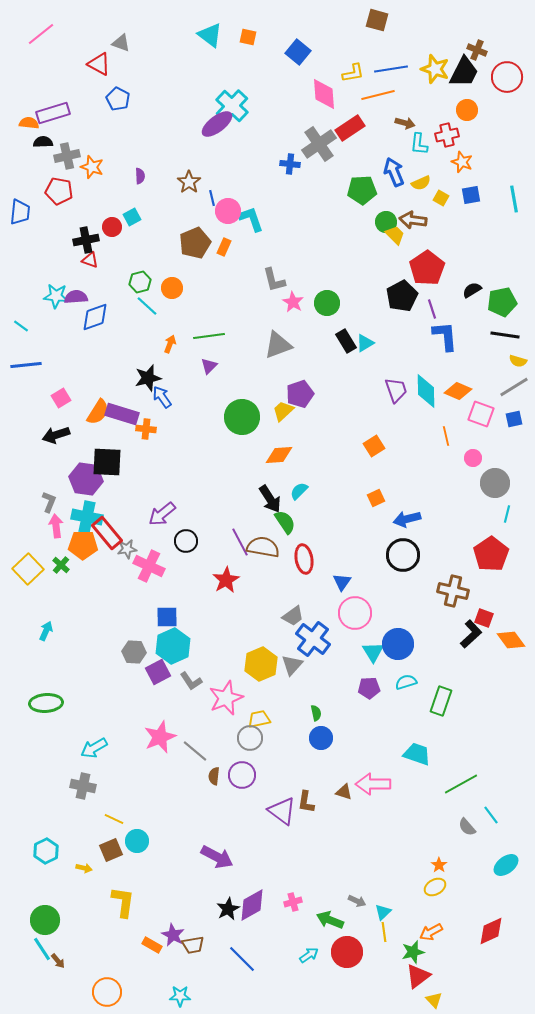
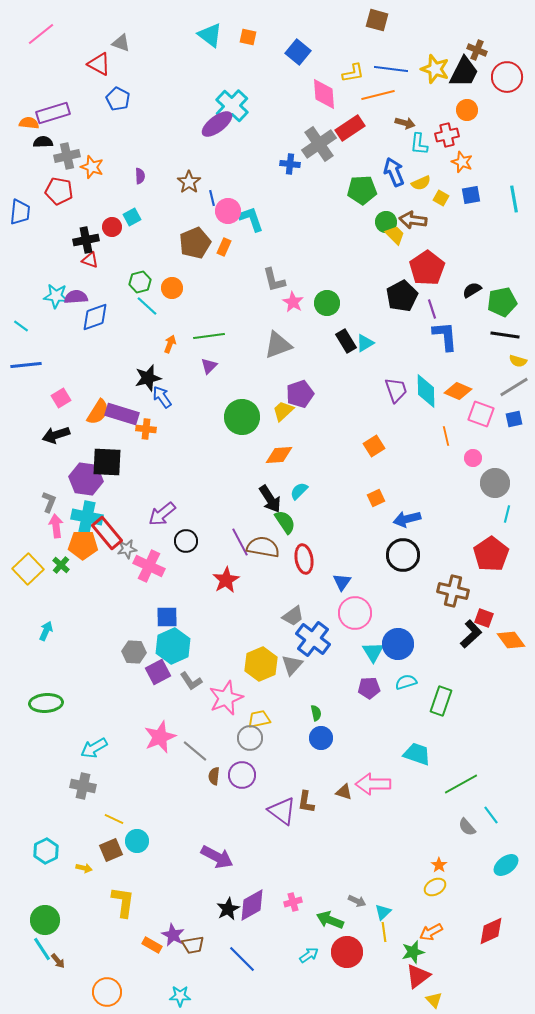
blue line at (391, 69): rotated 16 degrees clockwise
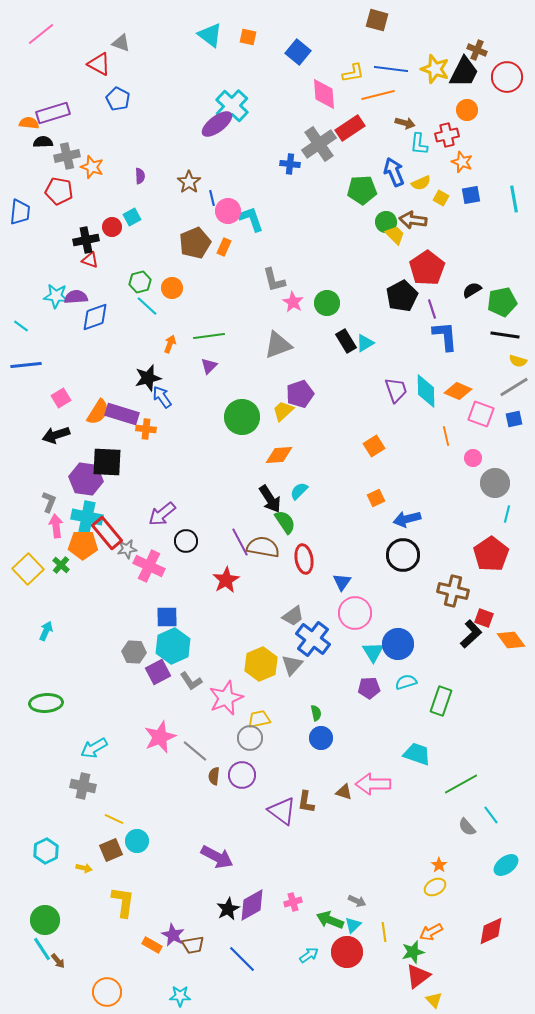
cyan triangle at (383, 912): moved 30 px left, 13 px down
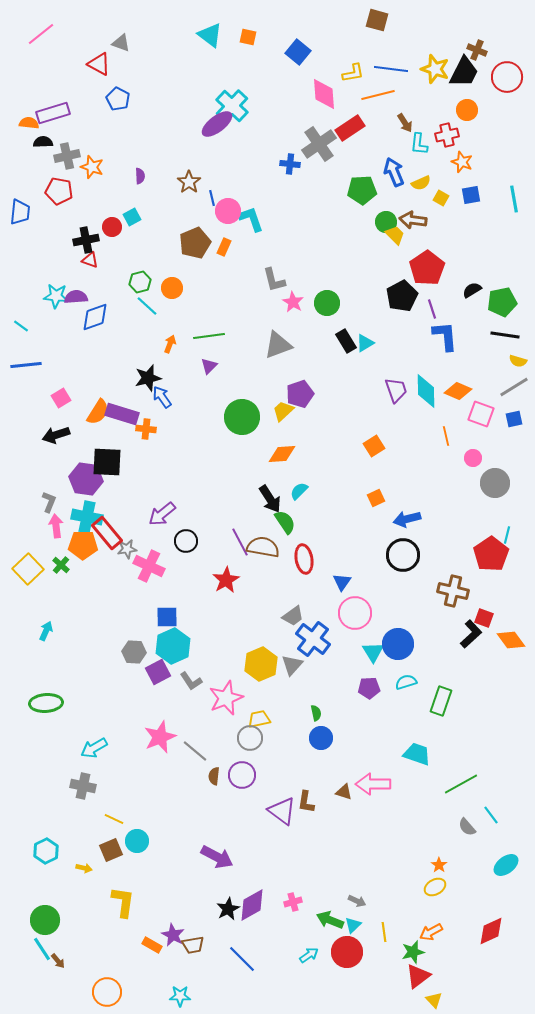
brown arrow at (405, 123): rotated 42 degrees clockwise
orange diamond at (279, 455): moved 3 px right, 1 px up
cyan line at (507, 514): moved 21 px down
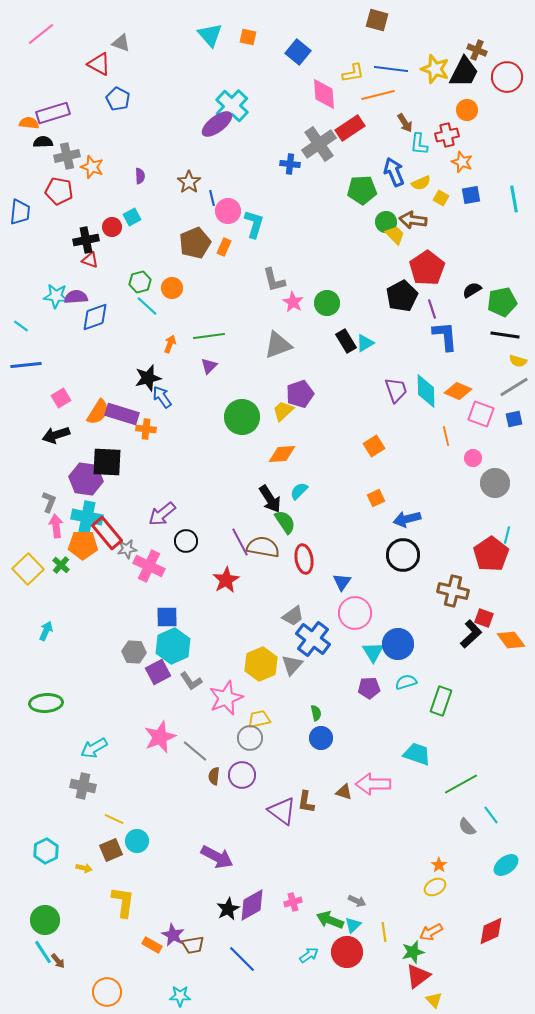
cyan triangle at (210, 35): rotated 12 degrees clockwise
cyan L-shape at (251, 219): moved 3 px right, 5 px down; rotated 36 degrees clockwise
cyan line at (42, 949): moved 1 px right, 3 px down
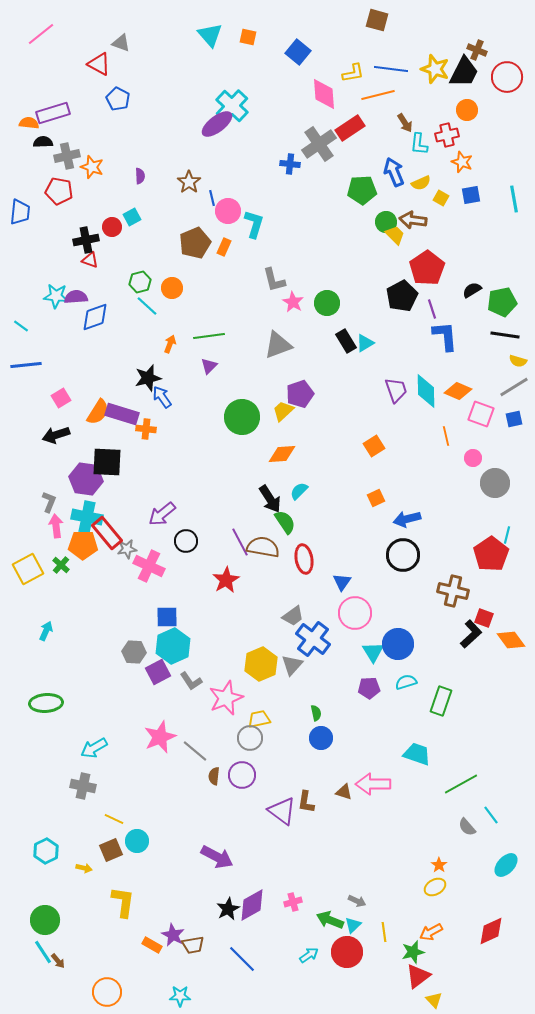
yellow square at (28, 569): rotated 16 degrees clockwise
cyan ellipse at (506, 865): rotated 10 degrees counterclockwise
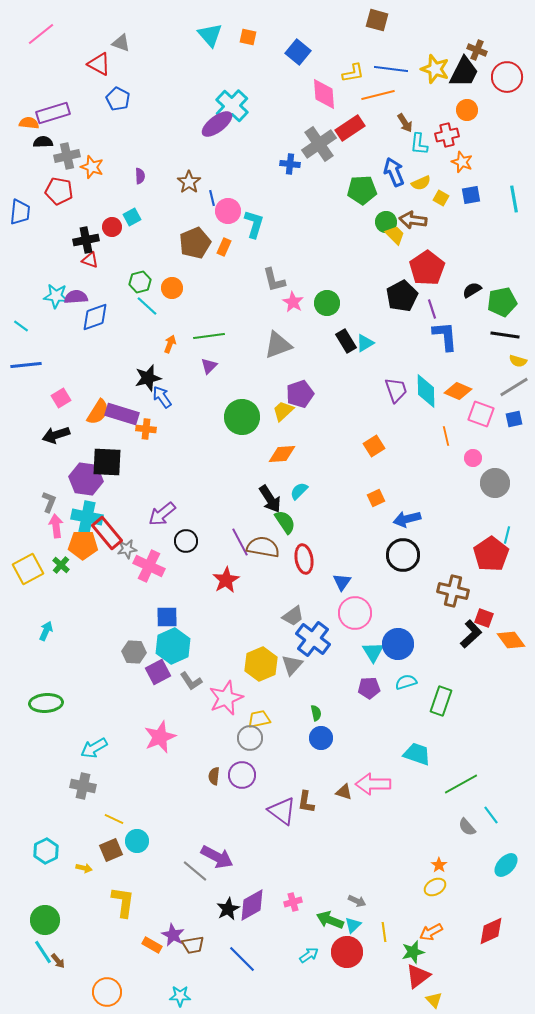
gray line at (195, 751): moved 120 px down
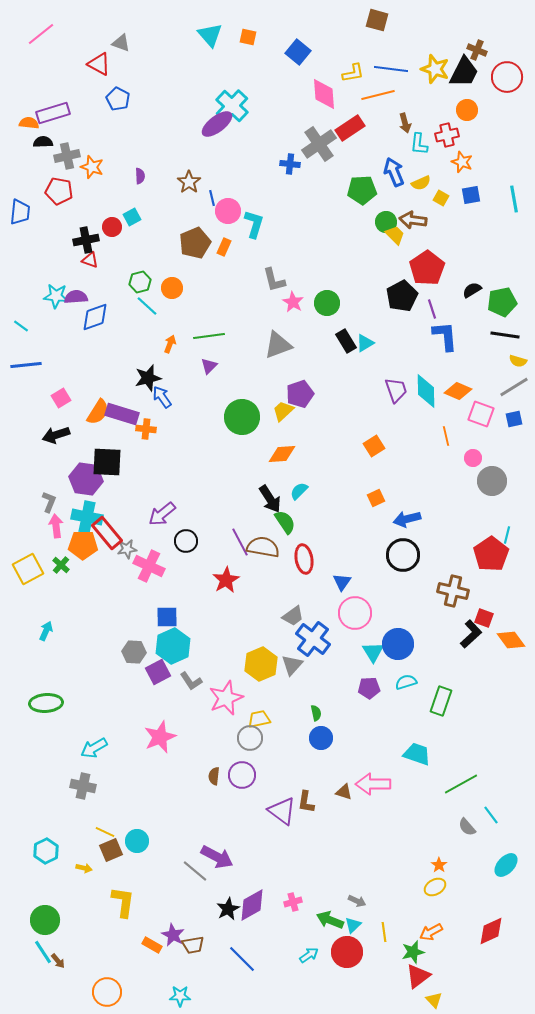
brown arrow at (405, 123): rotated 18 degrees clockwise
gray circle at (495, 483): moved 3 px left, 2 px up
yellow line at (114, 819): moved 9 px left, 13 px down
